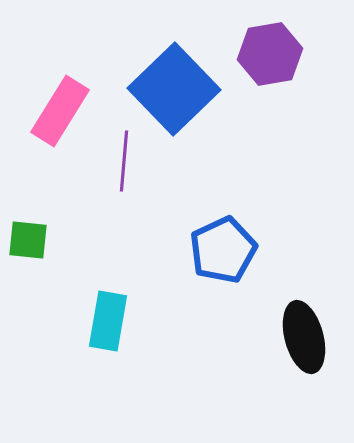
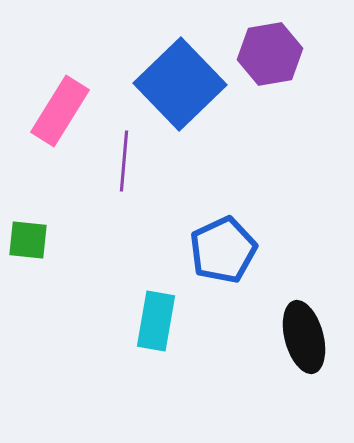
blue square: moved 6 px right, 5 px up
cyan rectangle: moved 48 px right
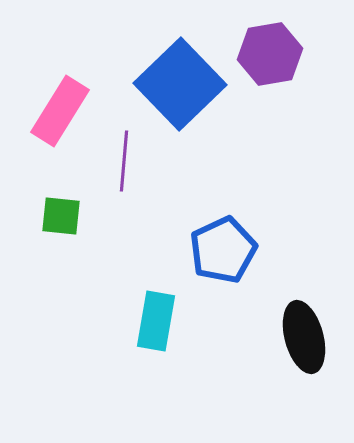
green square: moved 33 px right, 24 px up
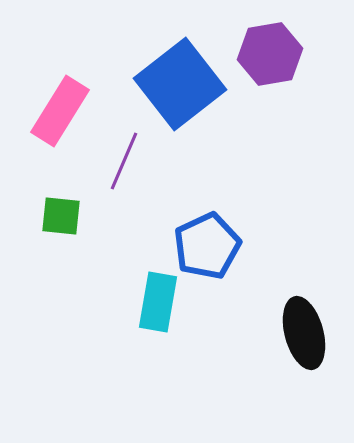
blue square: rotated 6 degrees clockwise
purple line: rotated 18 degrees clockwise
blue pentagon: moved 16 px left, 4 px up
cyan rectangle: moved 2 px right, 19 px up
black ellipse: moved 4 px up
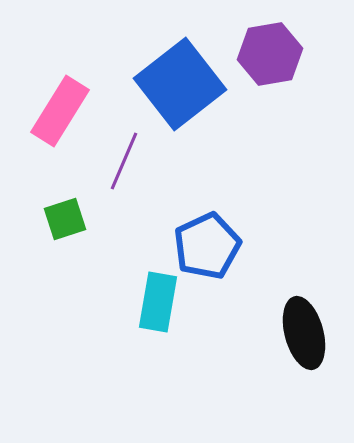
green square: moved 4 px right, 3 px down; rotated 24 degrees counterclockwise
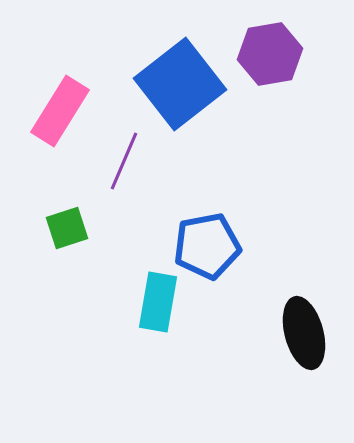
green square: moved 2 px right, 9 px down
blue pentagon: rotated 14 degrees clockwise
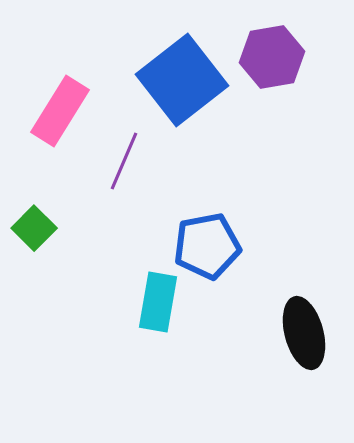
purple hexagon: moved 2 px right, 3 px down
blue square: moved 2 px right, 4 px up
green square: moved 33 px left; rotated 27 degrees counterclockwise
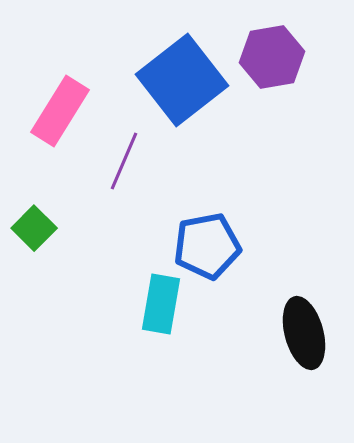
cyan rectangle: moved 3 px right, 2 px down
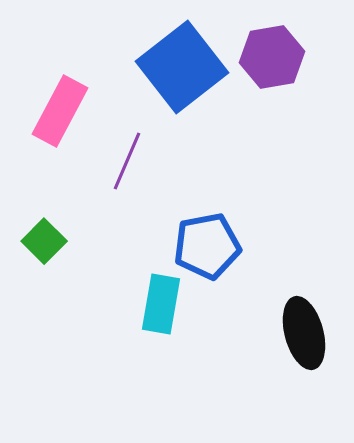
blue square: moved 13 px up
pink rectangle: rotated 4 degrees counterclockwise
purple line: moved 3 px right
green square: moved 10 px right, 13 px down
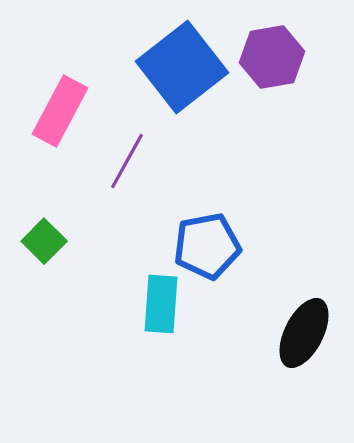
purple line: rotated 6 degrees clockwise
cyan rectangle: rotated 6 degrees counterclockwise
black ellipse: rotated 42 degrees clockwise
